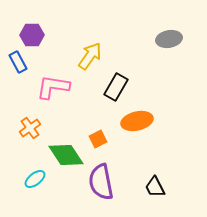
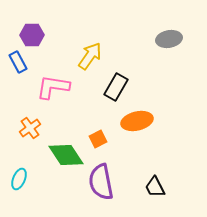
cyan ellipse: moved 16 px left; rotated 30 degrees counterclockwise
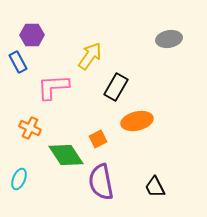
pink L-shape: rotated 12 degrees counterclockwise
orange cross: rotated 30 degrees counterclockwise
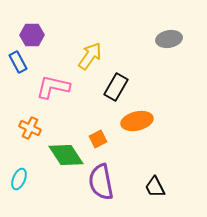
pink L-shape: rotated 16 degrees clockwise
